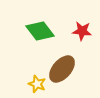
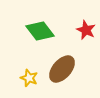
red star: moved 4 px right, 1 px up; rotated 18 degrees clockwise
yellow star: moved 8 px left, 6 px up
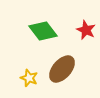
green diamond: moved 3 px right
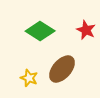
green diamond: moved 3 px left; rotated 20 degrees counterclockwise
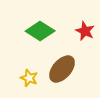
red star: moved 1 px left, 1 px down
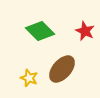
green diamond: rotated 12 degrees clockwise
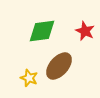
green diamond: moved 2 px right; rotated 52 degrees counterclockwise
brown ellipse: moved 3 px left, 3 px up
